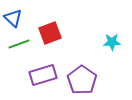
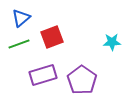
blue triangle: moved 8 px right; rotated 36 degrees clockwise
red square: moved 2 px right, 4 px down
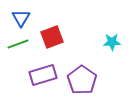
blue triangle: rotated 18 degrees counterclockwise
green line: moved 1 px left
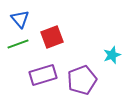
blue triangle: moved 1 px left, 1 px down; rotated 12 degrees counterclockwise
cyan star: moved 13 px down; rotated 18 degrees counterclockwise
purple pentagon: rotated 16 degrees clockwise
